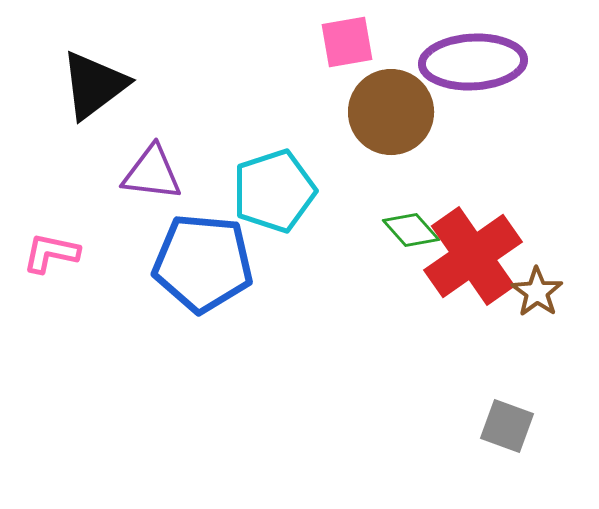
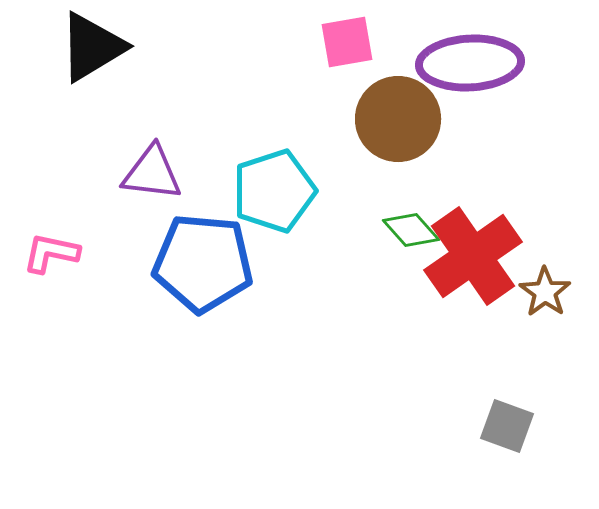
purple ellipse: moved 3 px left, 1 px down
black triangle: moved 2 px left, 38 px up; rotated 6 degrees clockwise
brown circle: moved 7 px right, 7 px down
brown star: moved 8 px right
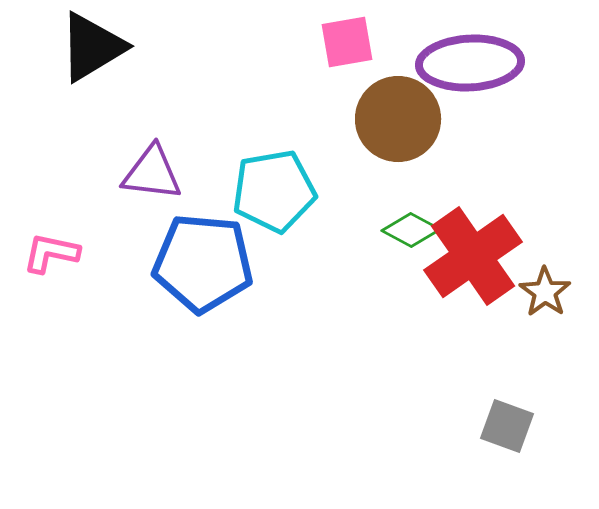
cyan pentagon: rotated 8 degrees clockwise
green diamond: rotated 20 degrees counterclockwise
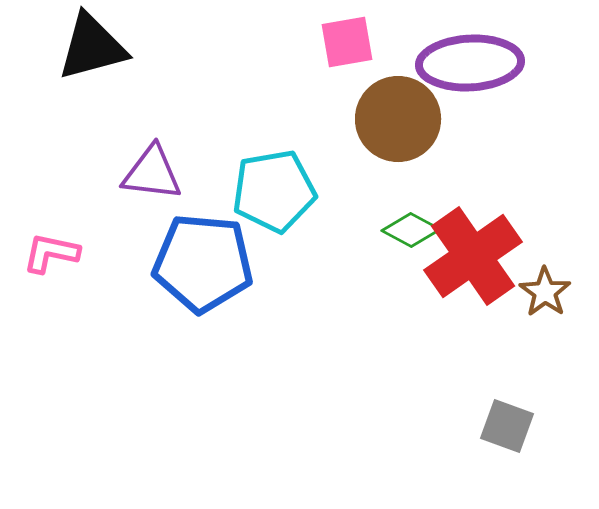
black triangle: rotated 16 degrees clockwise
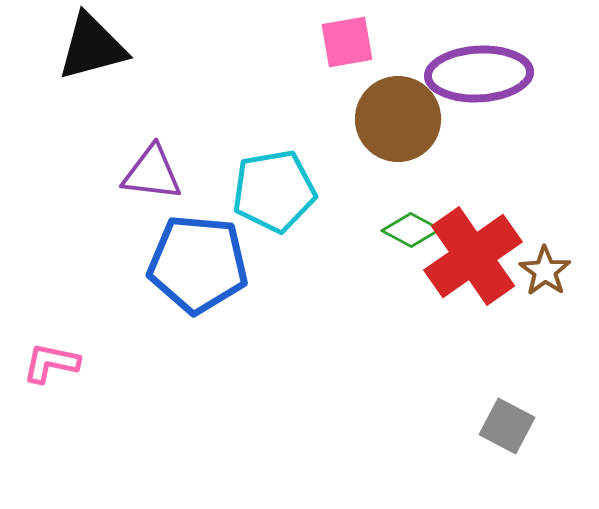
purple ellipse: moved 9 px right, 11 px down
pink L-shape: moved 110 px down
blue pentagon: moved 5 px left, 1 px down
brown star: moved 21 px up
gray square: rotated 8 degrees clockwise
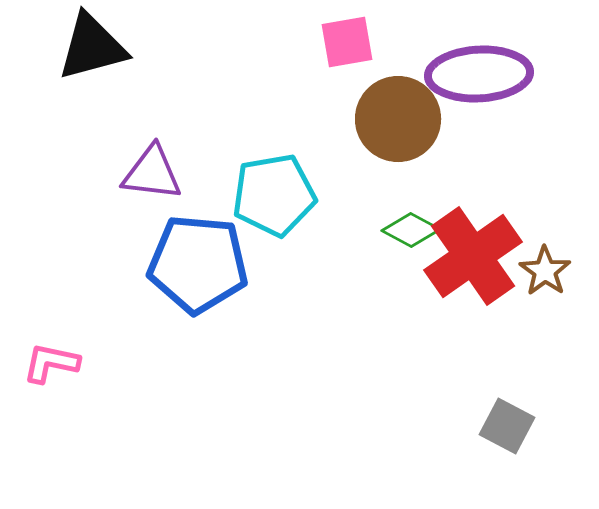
cyan pentagon: moved 4 px down
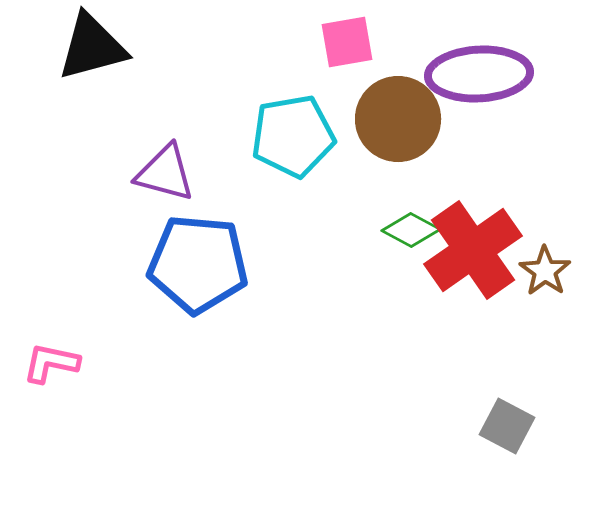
purple triangle: moved 13 px right; rotated 8 degrees clockwise
cyan pentagon: moved 19 px right, 59 px up
red cross: moved 6 px up
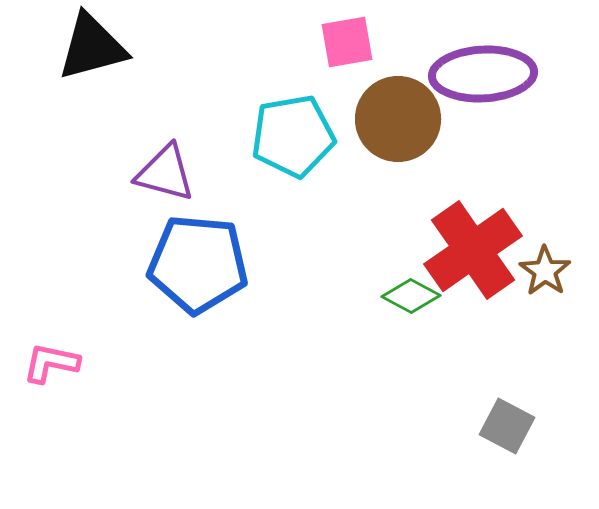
purple ellipse: moved 4 px right
green diamond: moved 66 px down
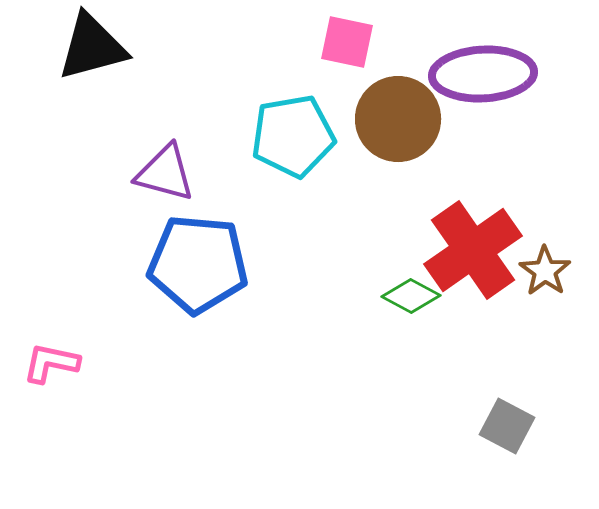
pink square: rotated 22 degrees clockwise
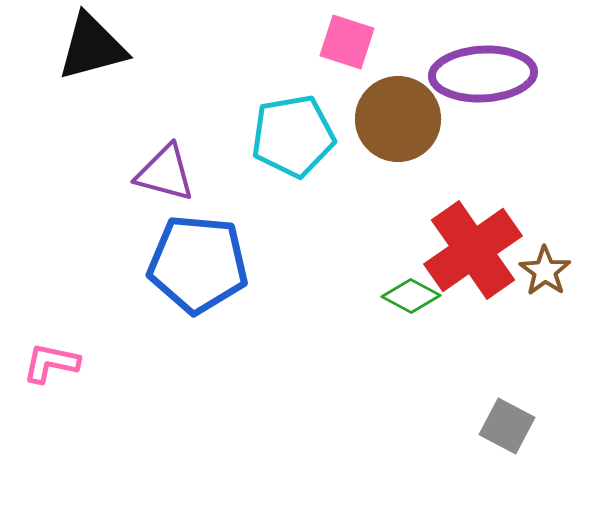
pink square: rotated 6 degrees clockwise
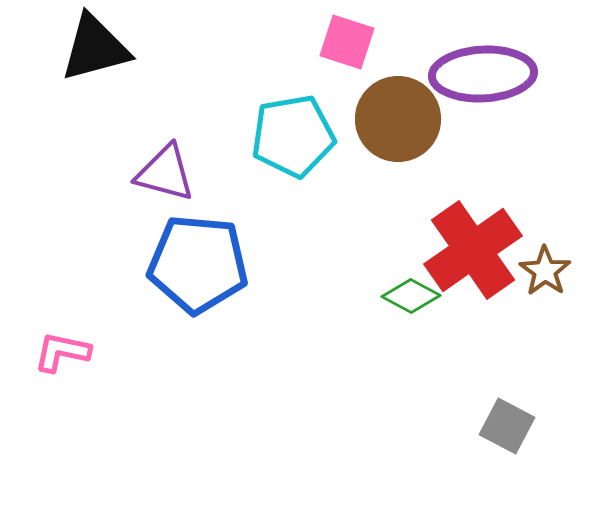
black triangle: moved 3 px right, 1 px down
pink L-shape: moved 11 px right, 11 px up
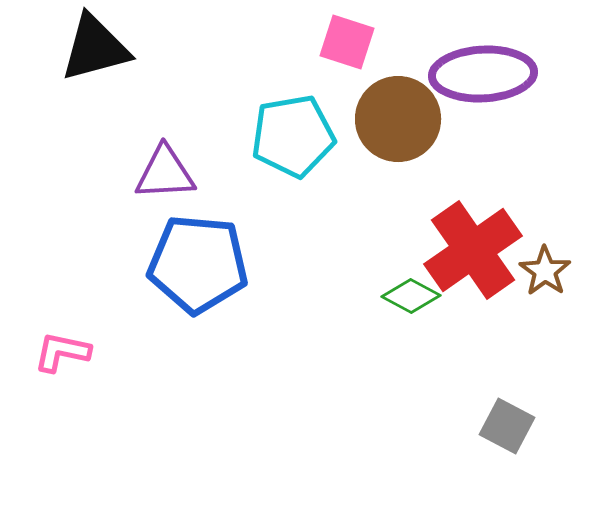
purple triangle: rotated 18 degrees counterclockwise
